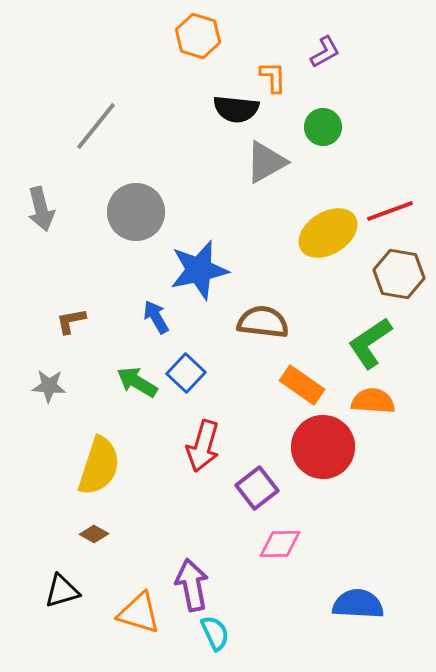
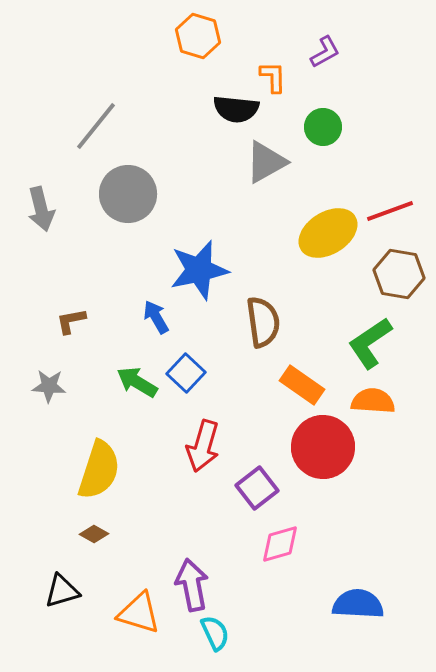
gray circle: moved 8 px left, 18 px up
brown semicircle: rotated 75 degrees clockwise
yellow semicircle: moved 4 px down
pink diamond: rotated 15 degrees counterclockwise
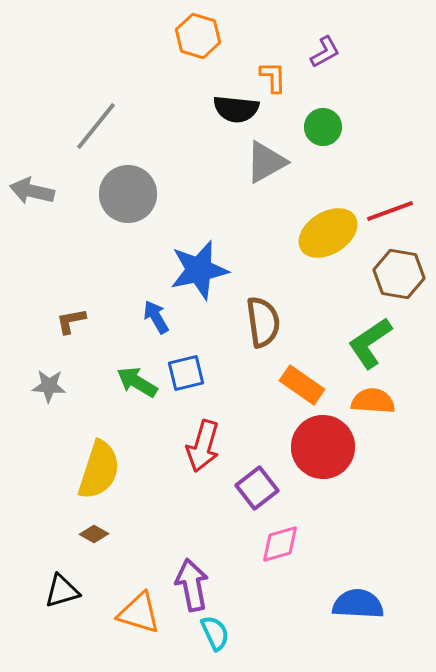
gray arrow: moved 9 px left, 18 px up; rotated 117 degrees clockwise
blue square: rotated 33 degrees clockwise
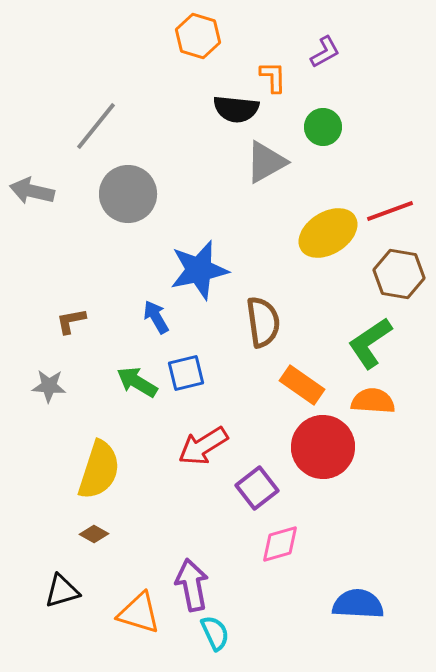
red arrow: rotated 42 degrees clockwise
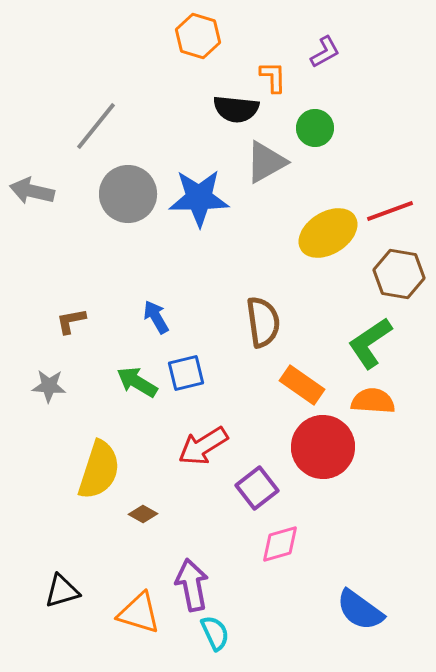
green circle: moved 8 px left, 1 px down
blue star: moved 72 px up; rotated 12 degrees clockwise
brown diamond: moved 49 px right, 20 px up
blue semicircle: moved 2 px right, 6 px down; rotated 147 degrees counterclockwise
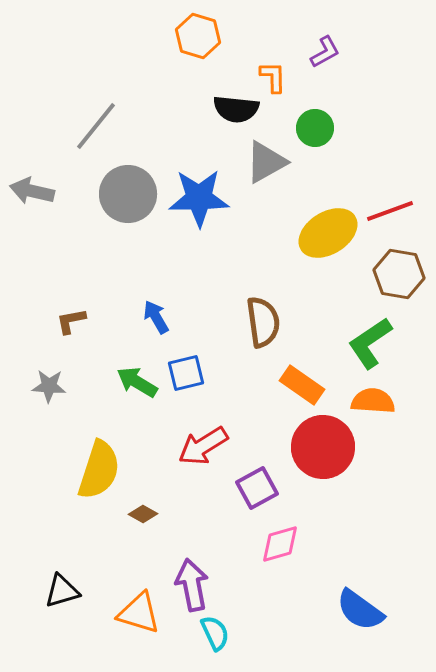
purple square: rotated 9 degrees clockwise
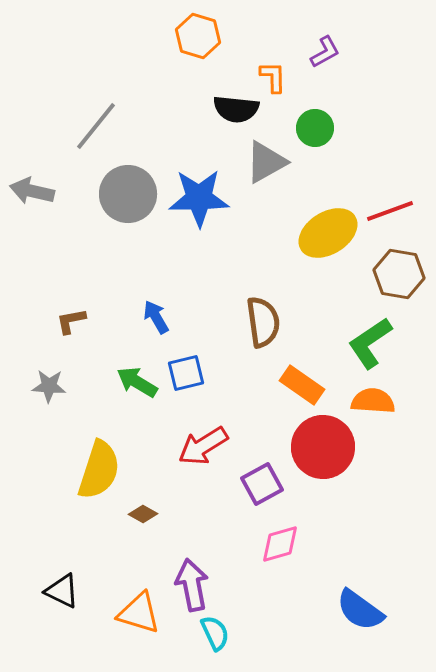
purple square: moved 5 px right, 4 px up
black triangle: rotated 42 degrees clockwise
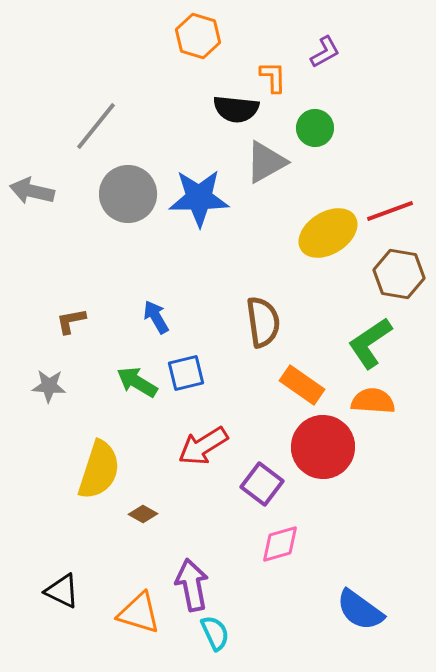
purple square: rotated 24 degrees counterclockwise
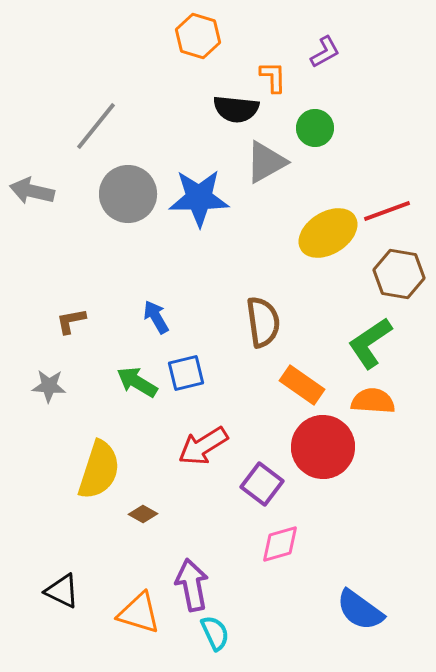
red line: moved 3 px left
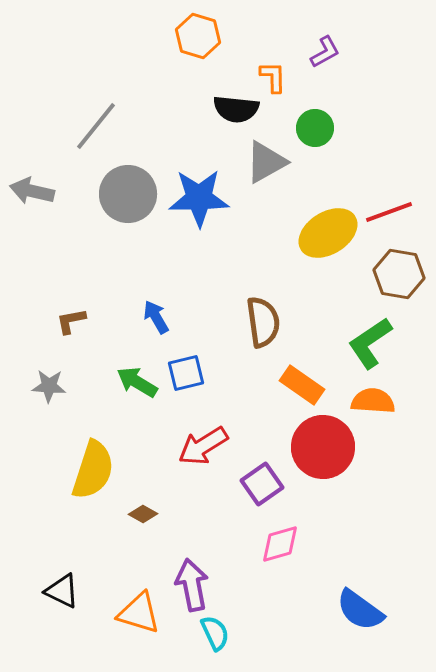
red line: moved 2 px right, 1 px down
yellow semicircle: moved 6 px left
purple square: rotated 18 degrees clockwise
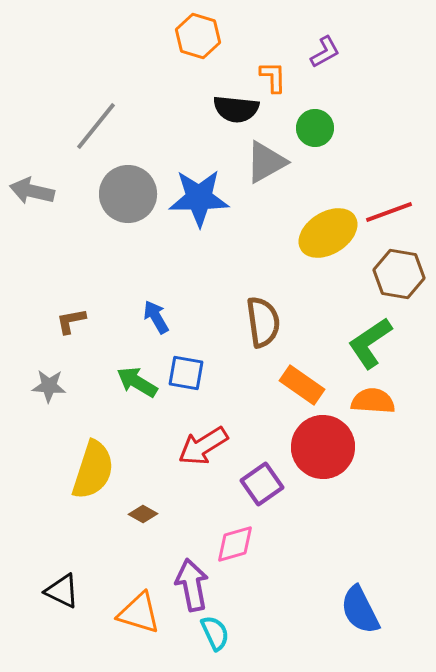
blue square: rotated 24 degrees clockwise
pink diamond: moved 45 px left
blue semicircle: rotated 27 degrees clockwise
